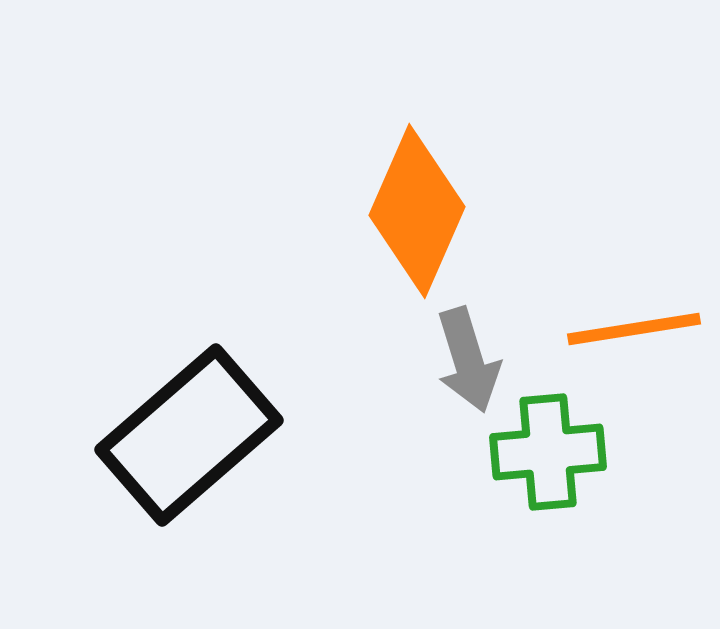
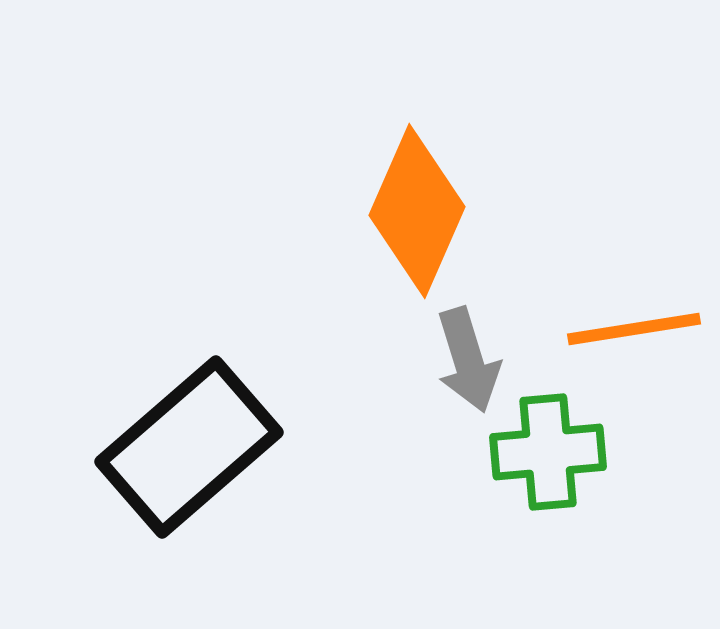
black rectangle: moved 12 px down
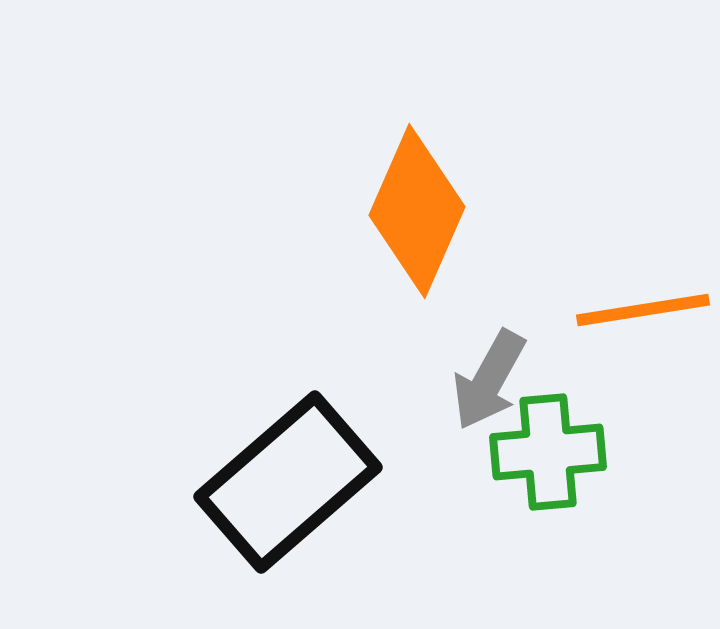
orange line: moved 9 px right, 19 px up
gray arrow: moved 21 px right, 20 px down; rotated 46 degrees clockwise
black rectangle: moved 99 px right, 35 px down
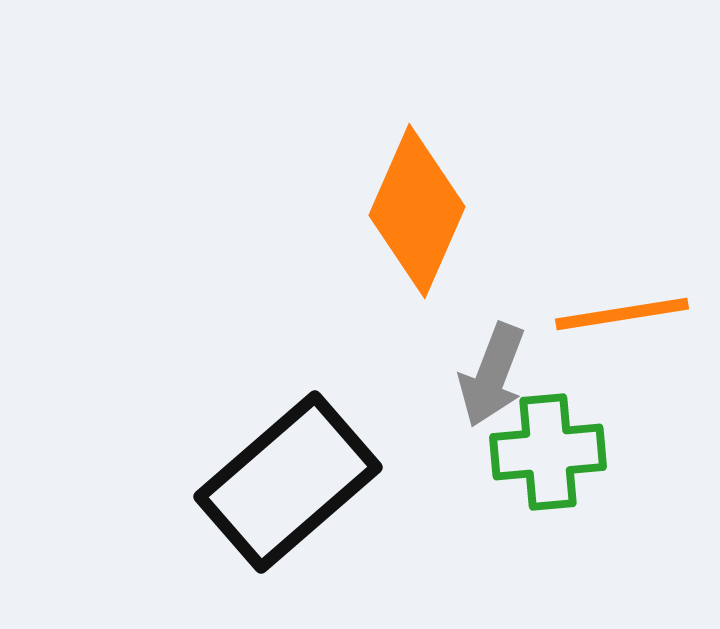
orange line: moved 21 px left, 4 px down
gray arrow: moved 3 px right, 5 px up; rotated 8 degrees counterclockwise
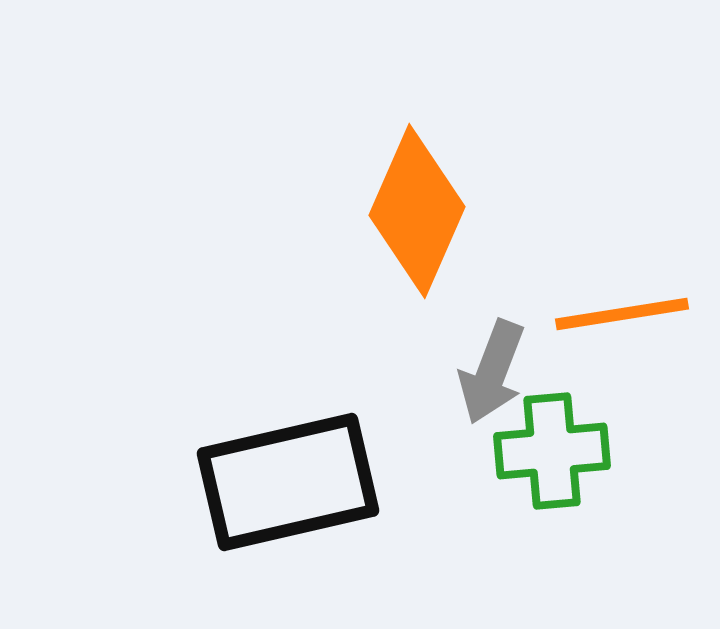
gray arrow: moved 3 px up
green cross: moved 4 px right, 1 px up
black rectangle: rotated 28 degrees clockwise
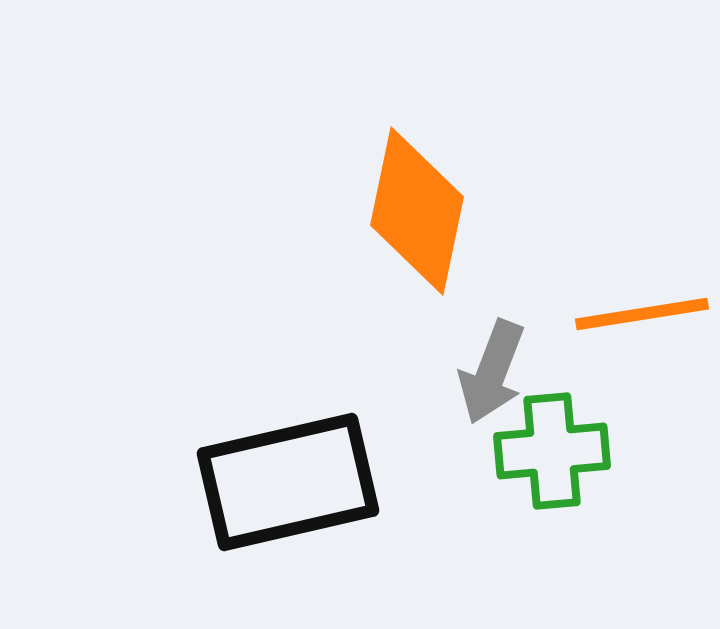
orange diamond: rotated 12 degrees counterclockwise
orange line: moved 20 px right
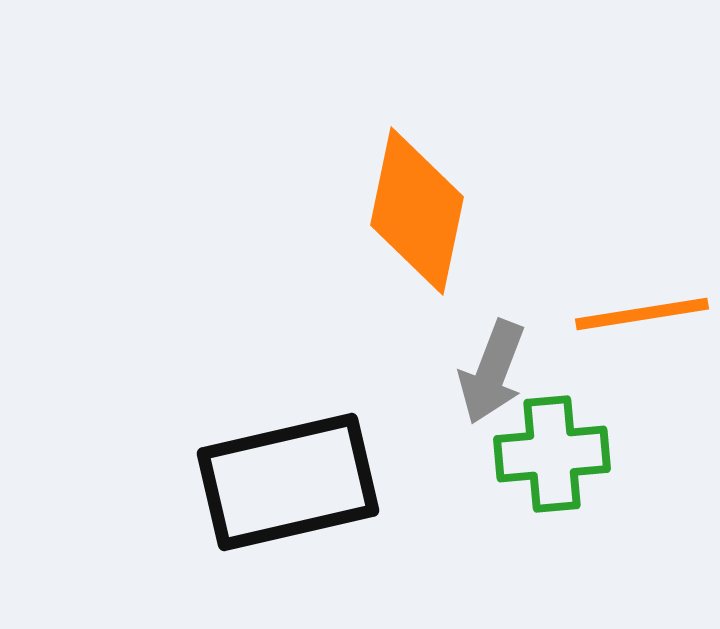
green cross: moved 3 px down
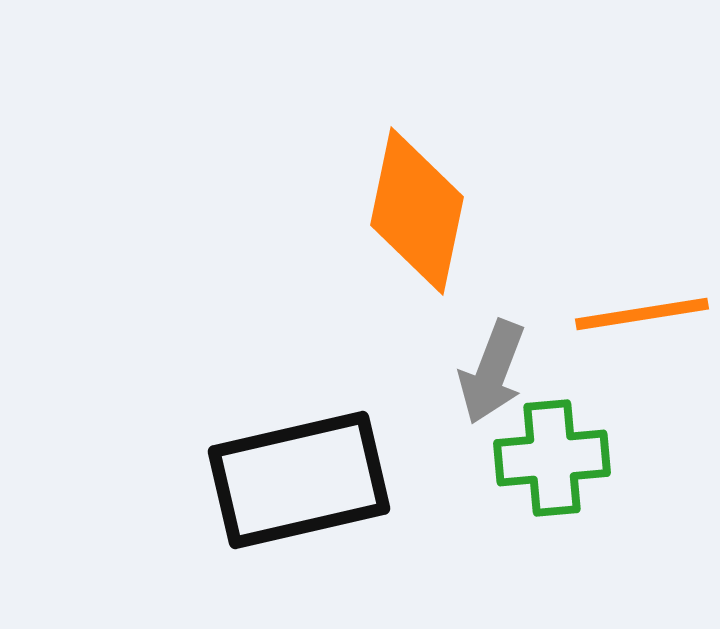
green cross: moved 4 px down
black rectangle: moved 11 px right, 2 px up
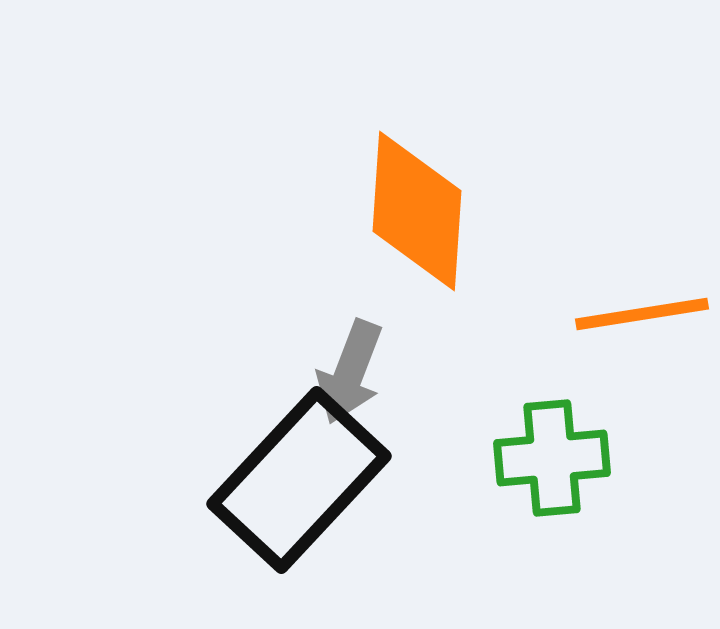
orange diamond: rotated 8 degrees counterclockwise
gray arrow: moved 142 px left
black rectangle: rotated 34 degrees counterclockwise
